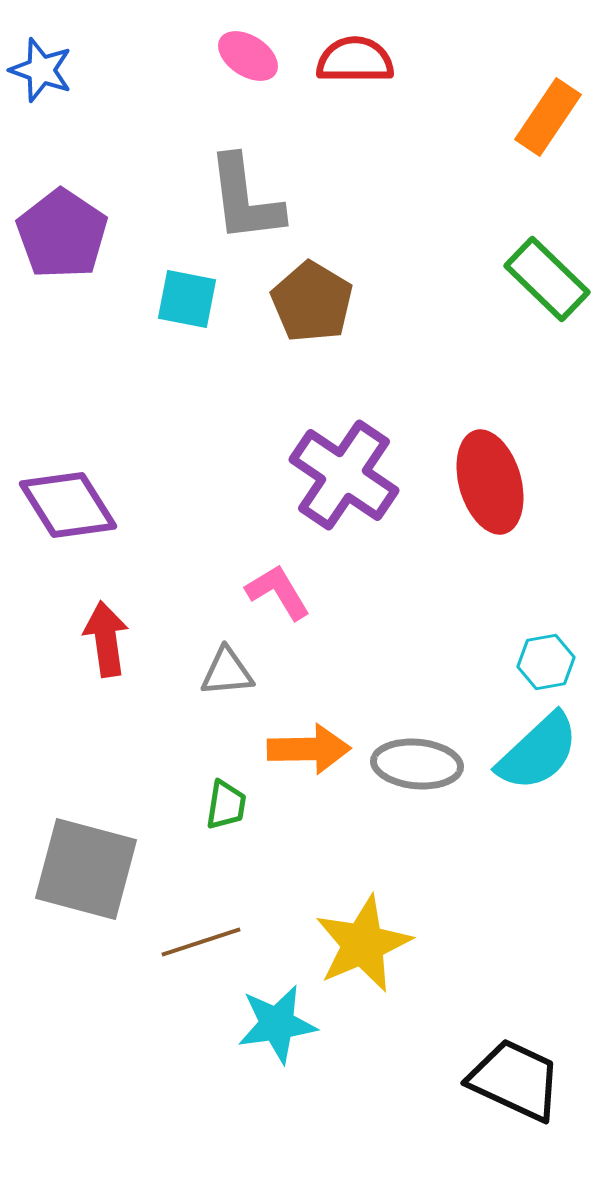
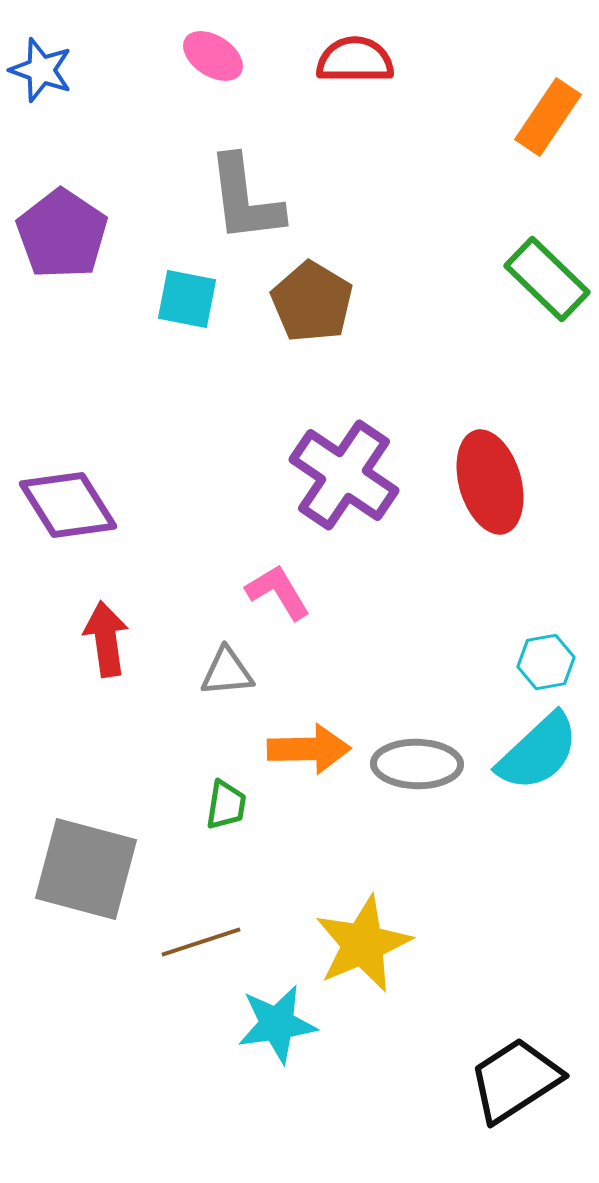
pink ellipse: moved 35 px left
gray ellipse: rotated 4 degrees counterclockwise
black trapezoid: rotated 58 degrees counterclockwise
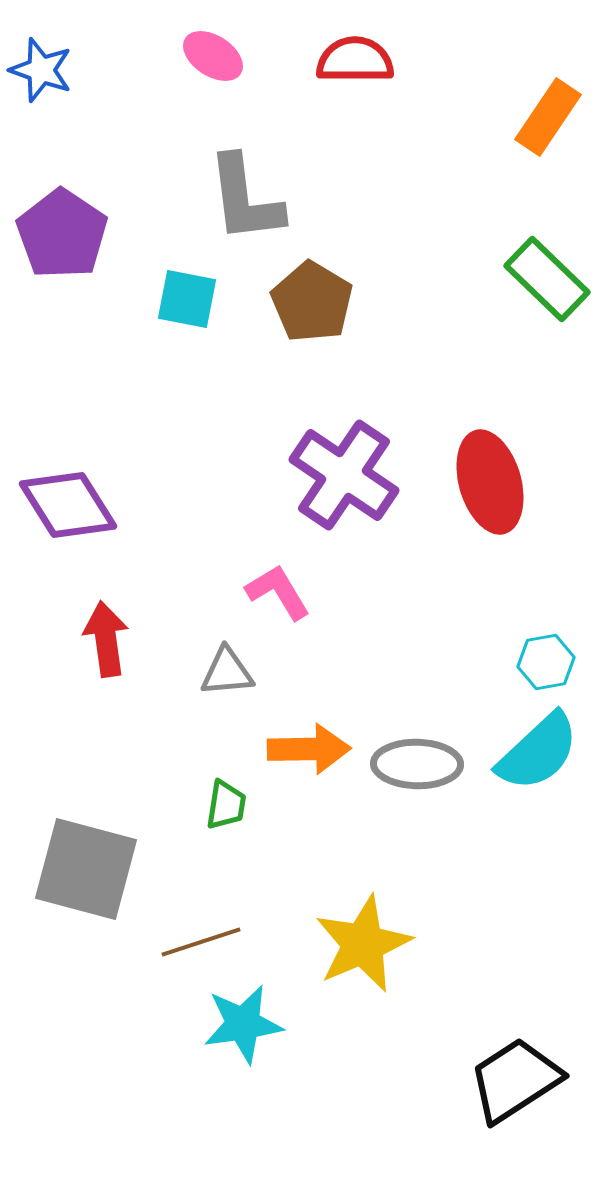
cyan star: moved 34 px left
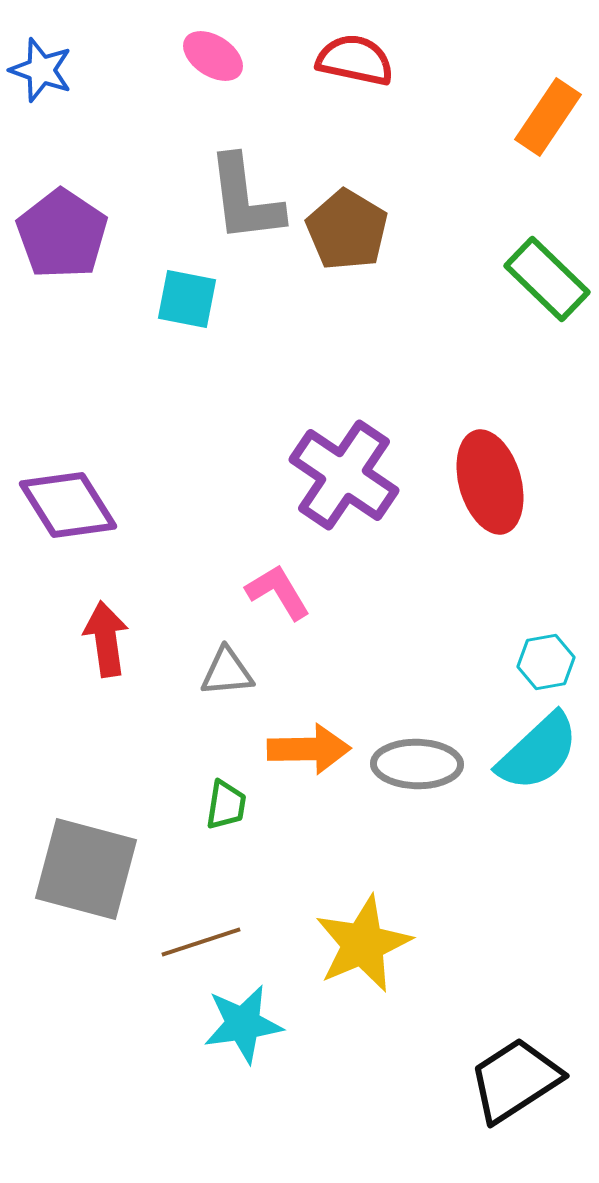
red semicircle: rotated 12 degrees clockwise
brown pentagon: moved 35 px right, 72 px up
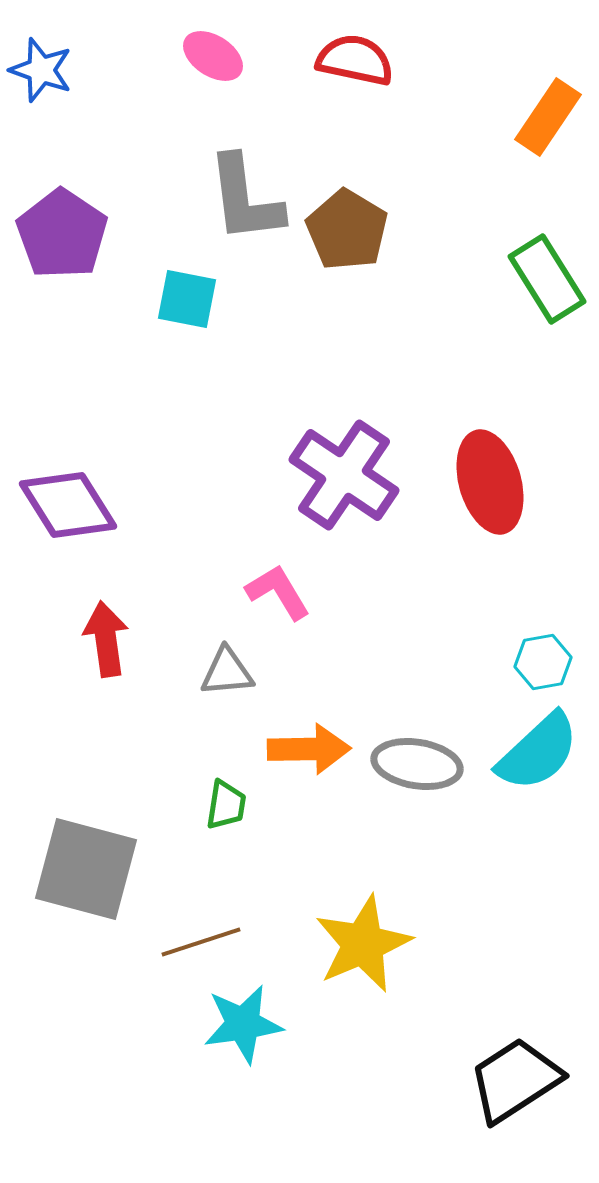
green rectangle: rotated 14 degrees clockwise
cyan hexagon: moved 3 px left
gray ellipse: rotated 8 degrees clockwise
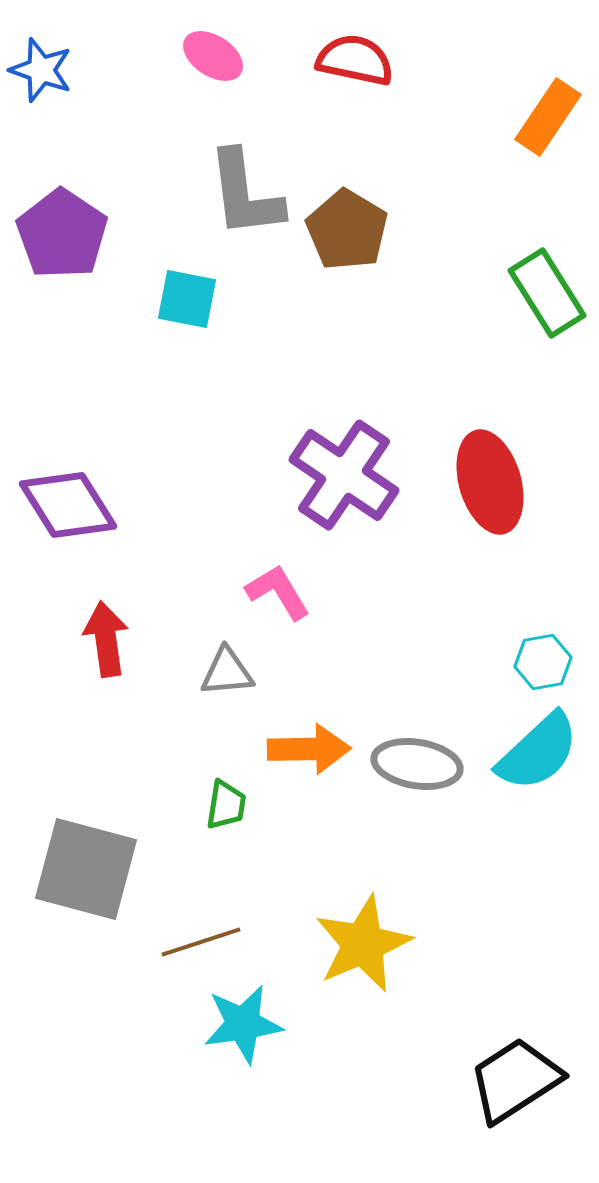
gray L-shape: moved 5 px up
green rectangle: moved 14 px down
